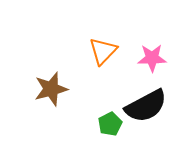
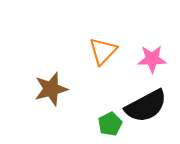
pink star: moved 1 px down
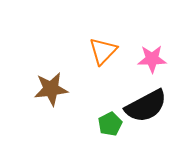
brown star: rotated 8 degrees clockwise
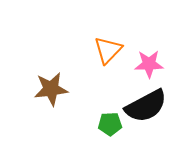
orange triangle: moved 5 px right, 1 px up
pink star: moved 3 px left, 5 px down
green pentagon: rotated 25 degrees clockwise
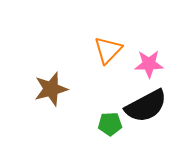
brown star: rotated 8 degrees counterclockwise
